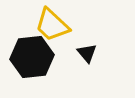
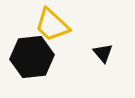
black triangle: moved 16 px right
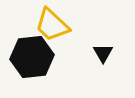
black triangle: rotated 10 degrees clockwise
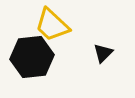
black triangle: rotated 15 degrees clockwise
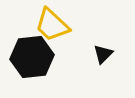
black triangle: moved 1 px down
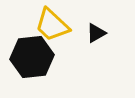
black triangle: moved 7 px left, 21 px up; rotated 15 degrees clockwise
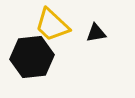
black triangle: rotated 20 degrees clockwise
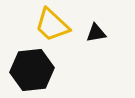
black hexagon: moved 13 px down
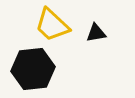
black hexagon: moved 1 px right, 1 px up
